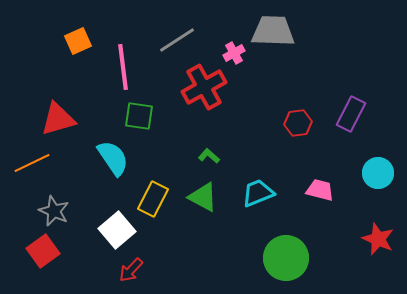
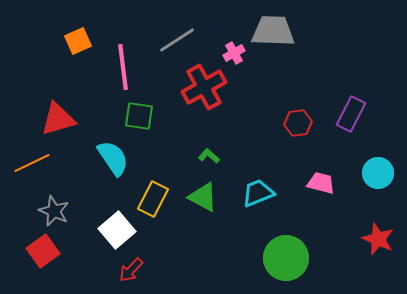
pink trapezoid: moved 1 px right, 7 px up
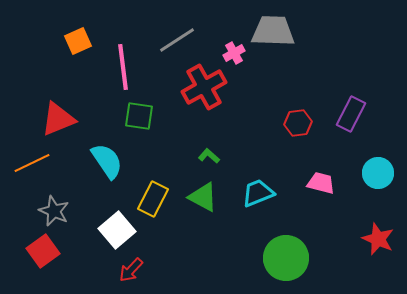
red triangle: rotated 6 degrees counterclockwise
cyan semicircle: moved 6 px left, 3 px down
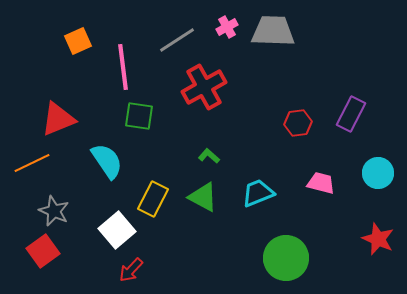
pink cross: moved 7 px left, 26 px up
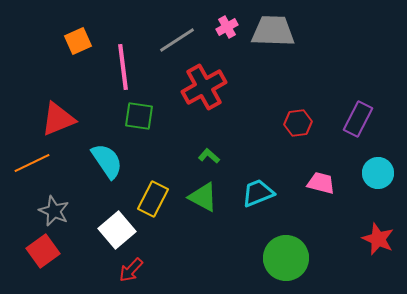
purple rectangle: moved 7 px right, 5 px down
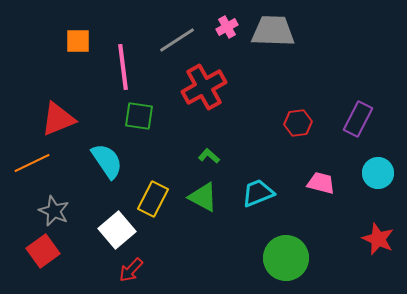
orange square: rotated 24 degrees clockwise
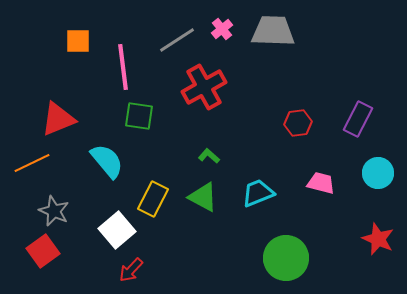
pink cross: moved 5 px left, 2 px down; rotated 10 degrees counterclockwise
cyan semicircle: rotated 6 degrees counterclockwise
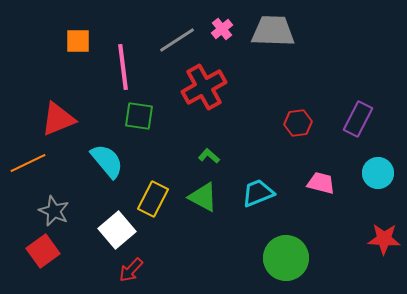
orange line: moved 4 px left
red star: moved 6 px right; rotated 20 degrees counterclockwise
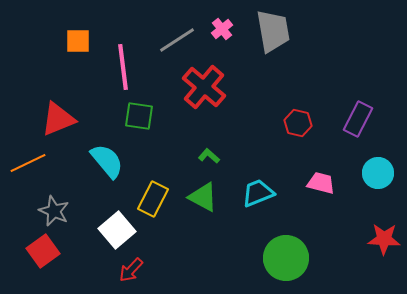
gray trapezoid: rotated 78 degrees clockwise
red cross: rotated 21 degrees counterclockwise
red hexagon: rotated 20 degrees clockwise
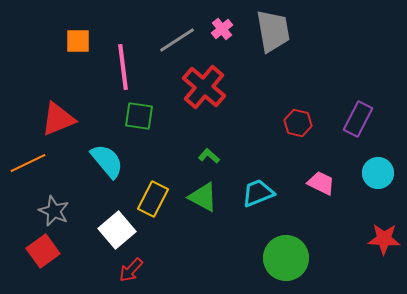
pink trapezoid: rotated 12 degrees clockwise
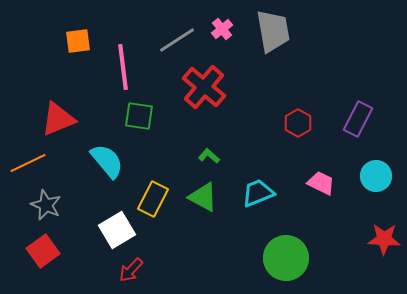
orange square: rotated 8 degrees counterclockwise
red hexagon: rotated 16 degrees clockwise
cyan circle: moved 2 px left, 3 px down
gray star: moved 8 px left, 6 px up
white square: rotated 9 degrees clockwise
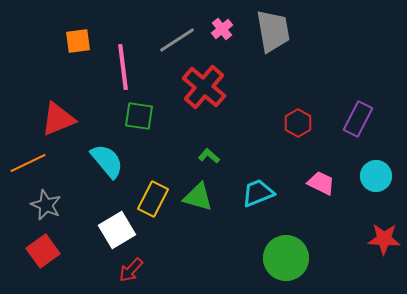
green triangle: moved 5 px left; rotated 12 degrees counterclockwise
